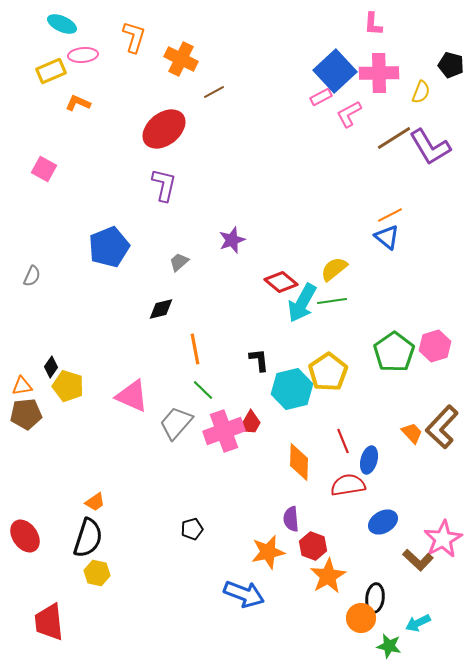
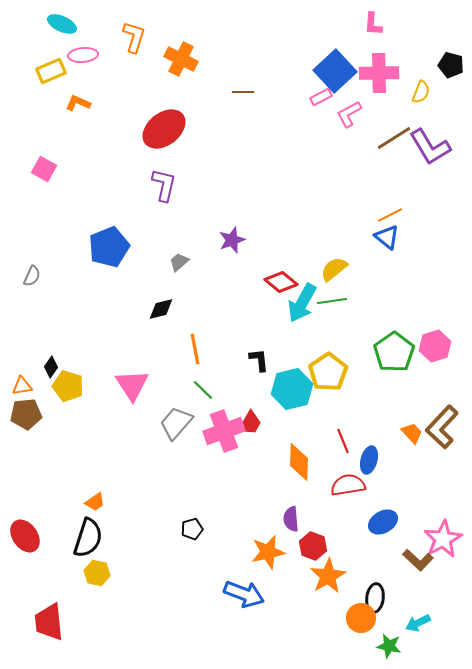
brown line at (214, 92): moved 29 px right; rotated 30 degrees clockwise
pink triangle at (132, 396): moved 11 px up; rotated 33 degrees clockwise
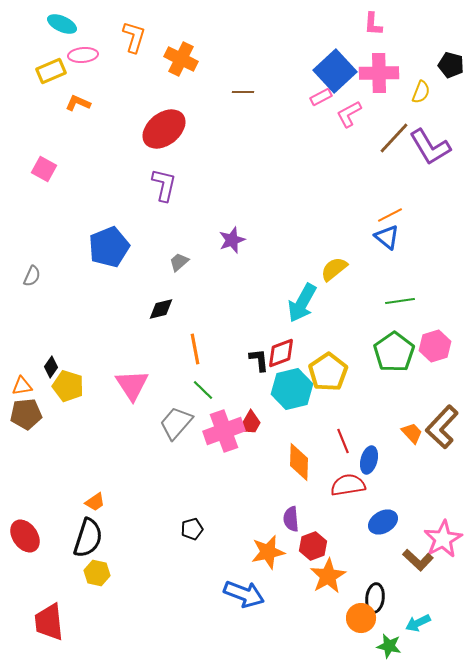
brown line at (394, 138): rotated 15 degrees counterclockwise
red diamond at (281, 282): moved 71 px down; rotated 60 degrees counterclockwise
green line at (332, 301): moved 68 px right
red hexagon at (313, 546): rotated 20 degrees clockwise
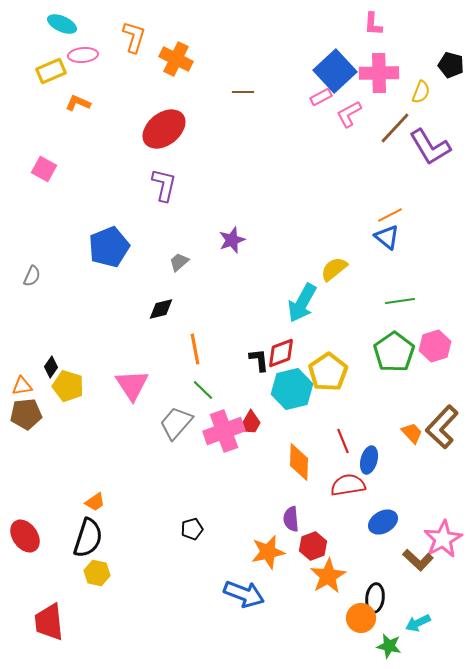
orange cross at (181, 59): moved 5 px left
brown line at (394, 138): moved 1 px right, 10 px up
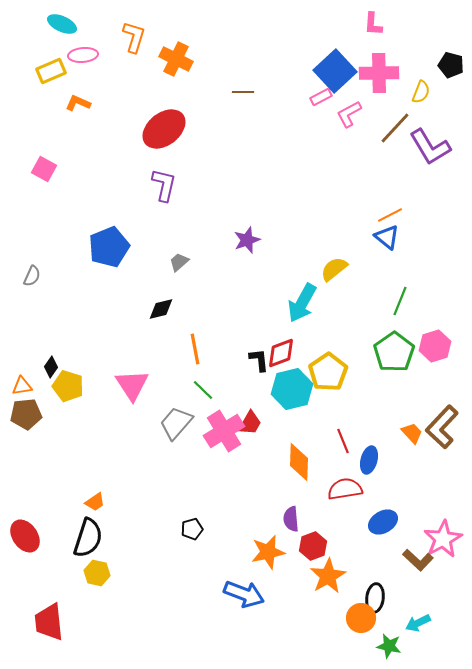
purple star at (232, 240): moved 15 px right
green line at (400, 301): rotated 60 degrees counterclockwise
pink cross at (224, 431): rotated 12 degrees counterclockwise
red semicircle at (348, 485): moved 3 px left, 4 px down
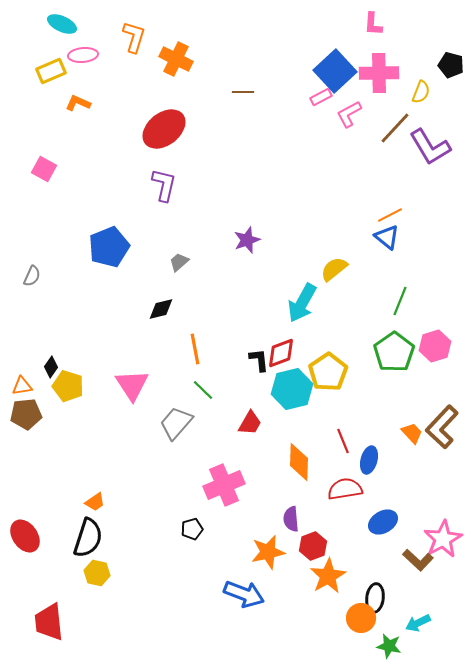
pink cross at (224, 431): moved 54 px down; rotated 9 degrees clockwise
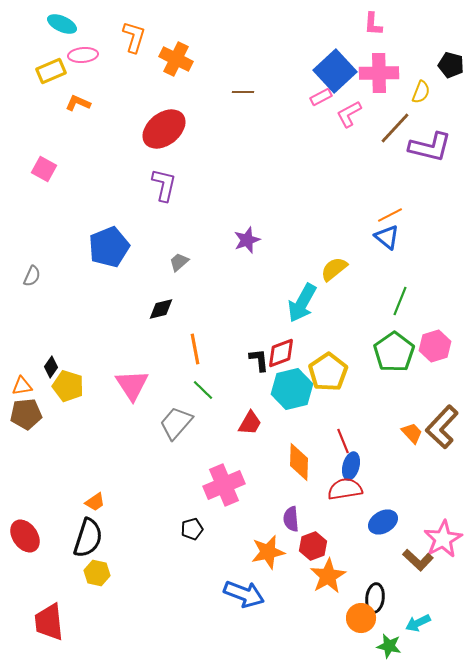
purple L-shape at (430, 147): rotated 45 degrees counterclockwise
blue ellipse at (369, 460): moved 18 px left, 6 px down
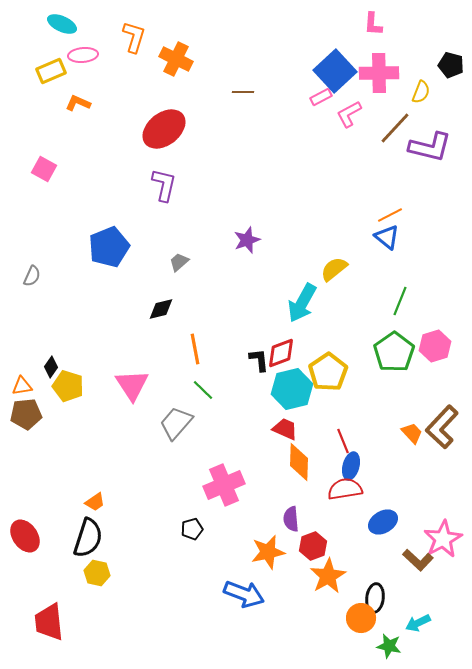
red trapezoid at (250, 423): moved 35 px right, 6 px down; rotated 96 degrees counterclockwise
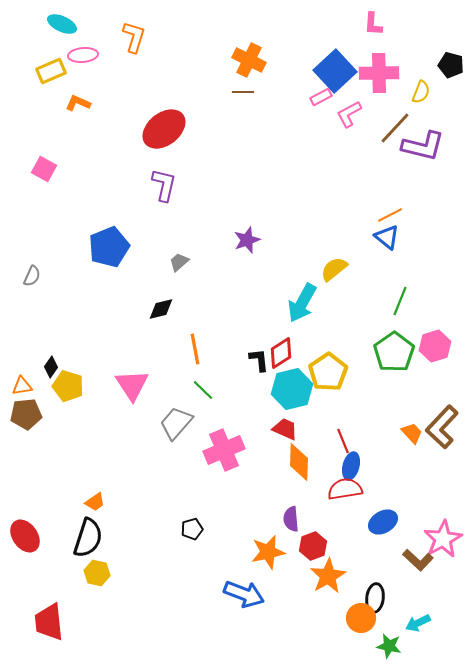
orange cross at (176, 59): moved 73 px right, 1 px down
purple L-shape at (430, 147): moved 7 px left, 1 px up
red diamond at (281, 353): rotated 12 degrees counterclockwise
pink cross at (224, 485): moved 35 px up
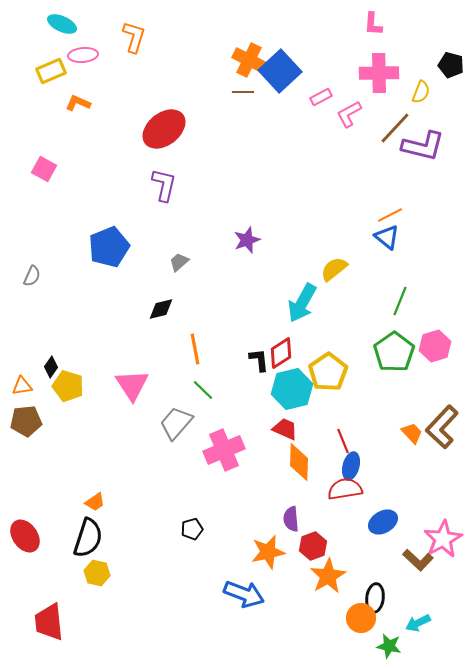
blue square at (335, 71): moved 55 px left
brown pentagon at (26, 414): moved 7 px down
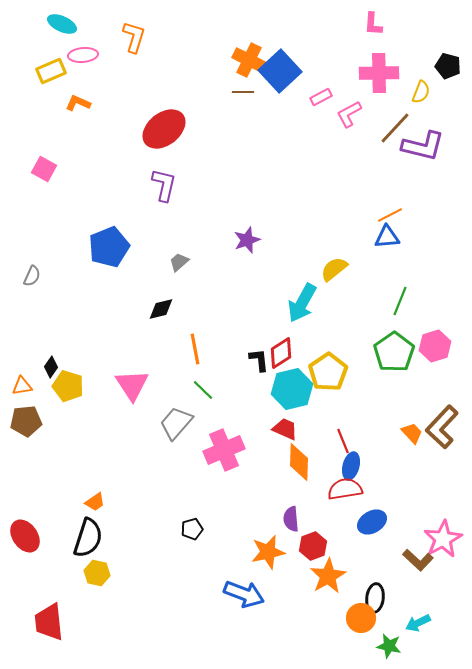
black pentagon at (451, 65): moved 3 px left, 1 px down
blue triangle at (387, 237): rotated 44 degrees counterclockwise
blue ellipse at (383, 522): moved 11 px left
